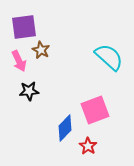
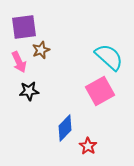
brown star: rotated 24 degrees clockwise
pink arrow: moved 1 px down
pink square: moved 5 px right, 19 px up; rotated 8 degrees counterclockwise
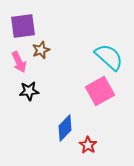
purple square: moved 1 px left, 1 px up
red star: moved 1 px up
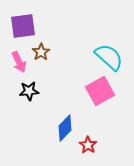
brown star: moved 2 px down; rotated 12 degrees counterclockwise
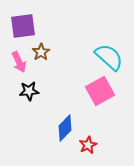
red star: rotated 12 degrees clockwise
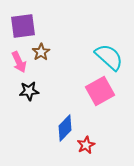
red star: moved 2 px left
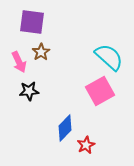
purple square: moved 9 px right, 4 px up; rotated 16 degrees clockwise
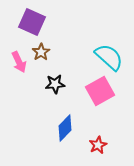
purple square: rotated 16 degrees clockwise
black star: moved 26 px right, 7 px up
red star: moved 12 px right
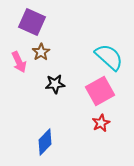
blue diamond: moved 20 px left, 14 px down
red star: moved 3 px right, 22 px up
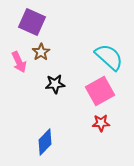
red star: rotated 24 degrees clockwise
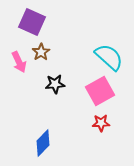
blue diamond: moved 2 px left, 1 px down
